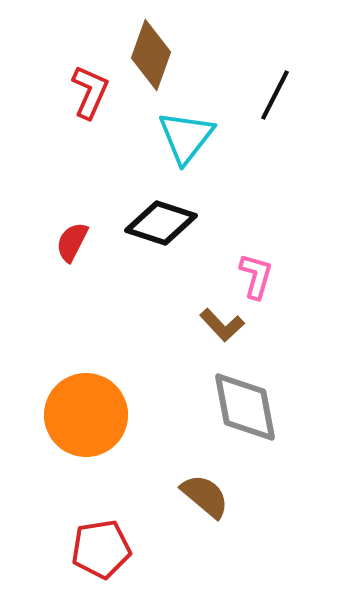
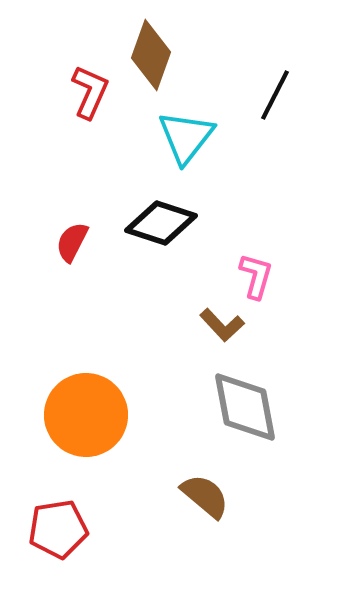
red pentagon: moved 43 px left, 20 px up
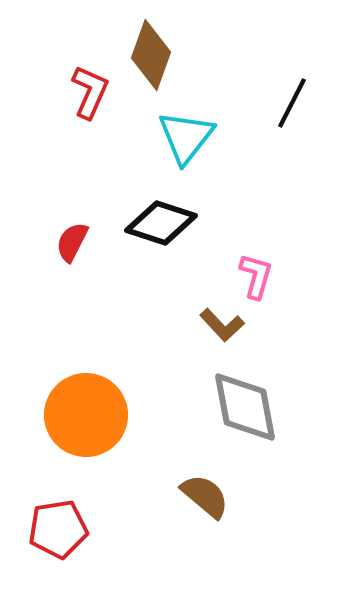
black line: moved 17 px right, 8 px down
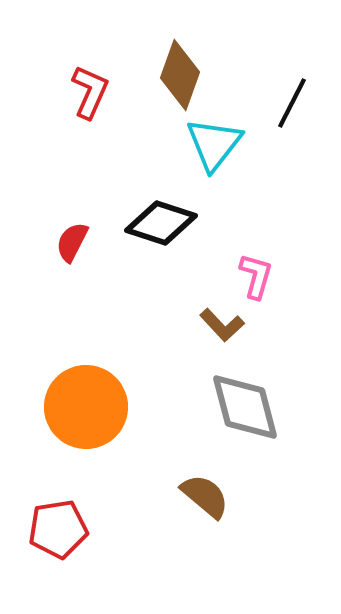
brown diamond: moved 29 px right, 20 px down
cyan triangle: moved 28 px right, 7 px down
gray diamond: rotated 4 degrees counterclockwise
orange circle: moved 8 px up
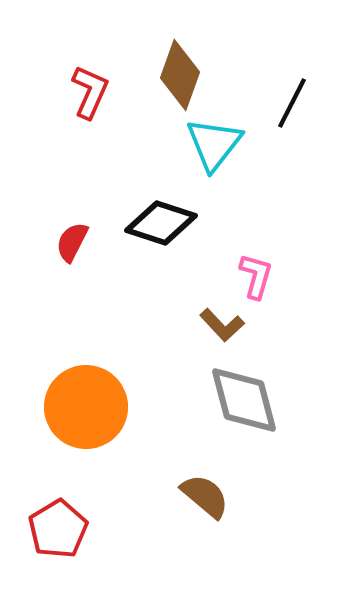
gray diamond: moved 1 px left, 7 px up
red pentagon: rotated 22 degrees counterclockwise
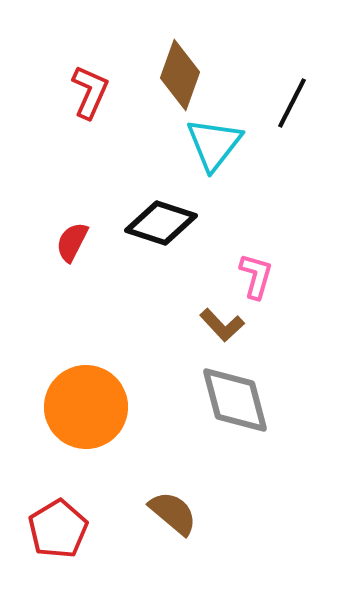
gray diamond: moved 9 px left
brown semicircle: moved 32 px left, 17 px down
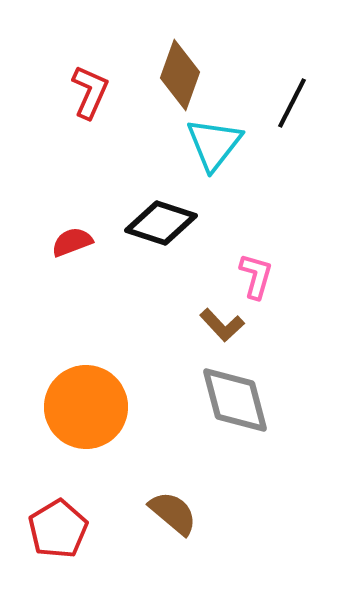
red semicircle: rotated 42 degrees clockwise
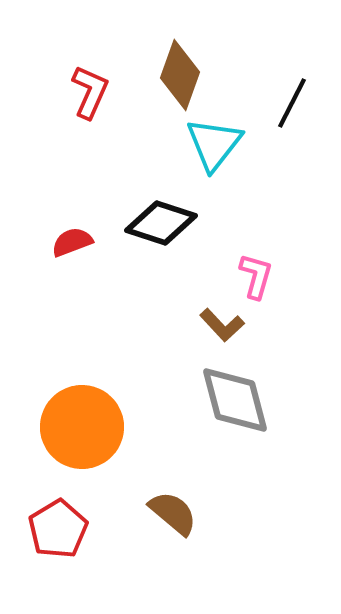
orange circle: moved 4 px left, 20 px down
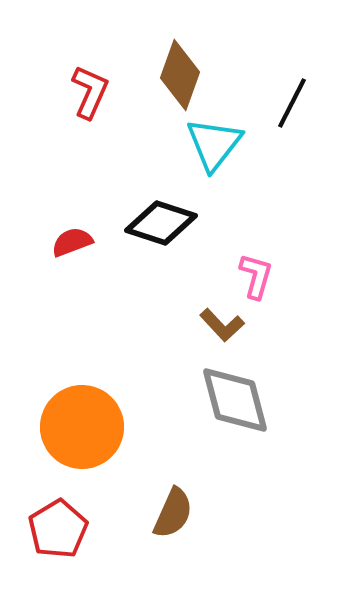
brown semicircle: rotated 74 degrees clockwise
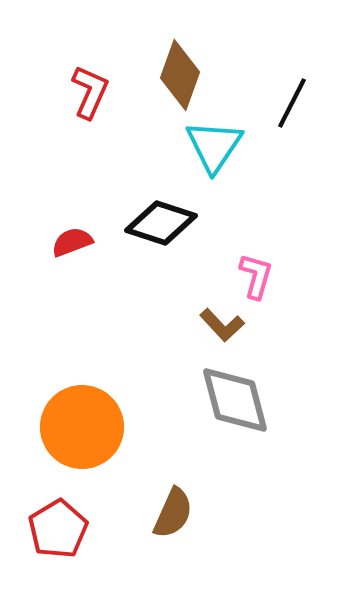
cyan triangle: moved 2 px down; rotated 4 degrees counterclockwise
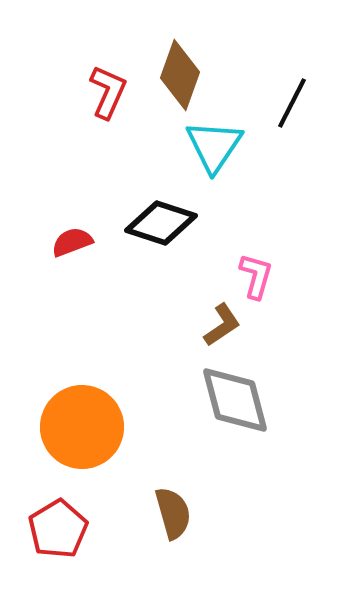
red L-shape: moved 18 px right
brown L-shape: rotated 81 degrees counterclockwise
brown semicircle: rotated 40 degrees counterclockwise
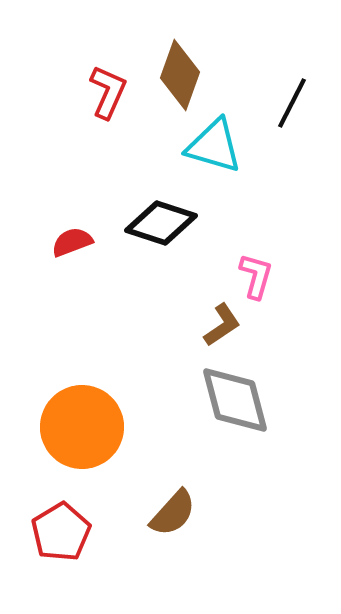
cyan triangle: rotated 48 degrees counterclockwise
brown semicircle: rotated 58 degrees clockwise
red pentagon: moved 3 px right, 3 px down
